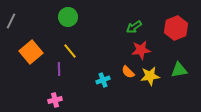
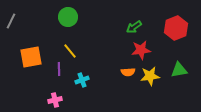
orange square: moved 5 px down; rotated 30 degrees clockwise
orange semicircle: rotated 48 degrees counterclockwise
cyan cross: moved 21 px left
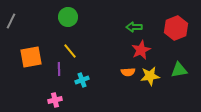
green arrow: rotated 35 degrees clockwise
red star: rotated 18 degrees counterclockwise
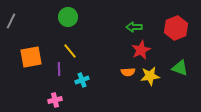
green triangle: moved 1 px right, 2 px up; rotated 30 degrees clockwise
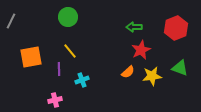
orange semicircle: rotated 40 degrees counterclockwise
yellow star: moved 2 px right
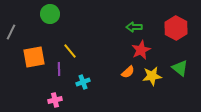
green circle: moved 18 px left, 3 px up
gray line: moved 11 px down
red hexagon: rotated 10 degrees counterclockwise
orange square: moved 3 px right
green triangle: rotated 18 degrees clockwise
cyan cross: moved 1 px right, 2 px down
